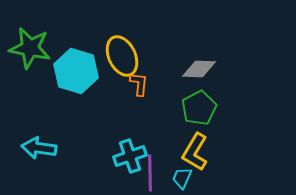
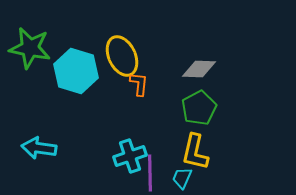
yellow L-shape: rotated 18 degrees counterclockwise
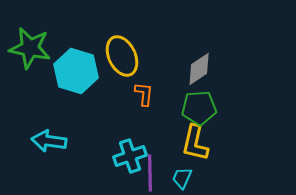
gray diamond: rotated 36 degrees counterclockwise
orange L-shape: moved 5 px right, 10 px down
green pentagon: rotated 24 degrees clockwise
cyan arrow: moved 10 px right, 7 px up
yellow L-shape: moved 9 px up
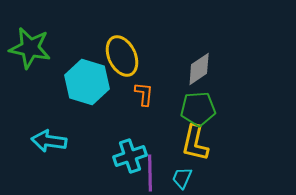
cyan hexagon: moved 11 px right, 11 px down
green pentagon: moved 1 px left, 1 px down
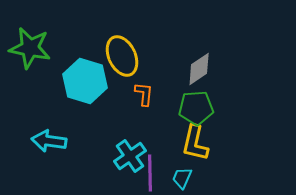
cyan hexagon: moved 2 px left, 1 px up
green pentagon: moved 2 px left, 1 px up
cyan cross: rotated 16 degrees counterclockwise
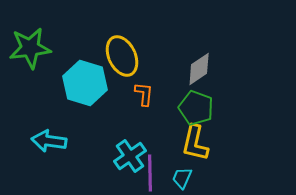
green star: rotated 18 degrees counterclockwise
cyan hexagon: moved 2 px down
green pentagon: rotated 24 degrees clockwise
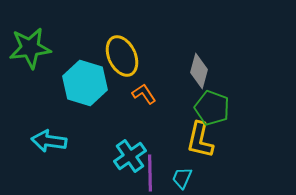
gray diamond: moved 2 px down; rotated 40 degrees counterclockwise
orange L-shape: rotated 40 degrees counterclockwise
green pentagon: moved 16 px right
yellow L-shape: moved 5 px right, 3 px up
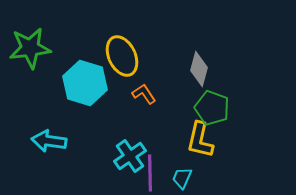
gray diamond: moved 2 px up
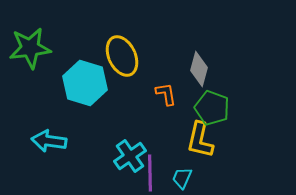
orange L-shape: moved 22 px right; rotated 25 degrees clockwise
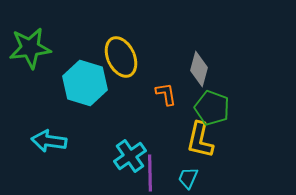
yellow ellipse: moved 1 px left, 1 px down
cyan trapezoid: moved 6 px right
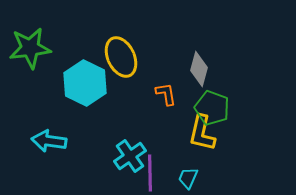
cyan hexagon: rotated 9 degrees clockwise
yellow L-shape: moved 2 px right, 7 px up
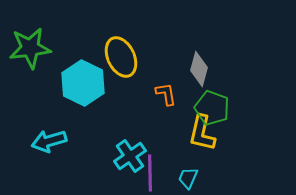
cyan hexagon: moved 2 px left
cyan arrow: rotated 24 degrees counterclockwise
